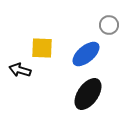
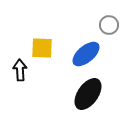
black arrow: rotated 70 degrees clockwise
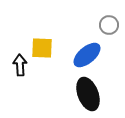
blue ellipse: moved 1 px right, 1 px down
black arrow: moved 5 px up
black ellipse: rotated 56 degrees counterclockwise
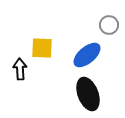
black arrow: moved 4 px down
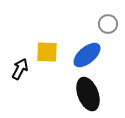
gray circle: moved 1 px left, 1 px up
yellow square: moved 5 px right, 4 px down
black arrow: rotated 30 degrees clockwise
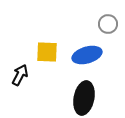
blue ellipse: rotated 24 degrees clockwise
black arrow: moved 6 px down
black ellipse: moved 4 px left, 4 px down; rotated 32 degrees clockwise
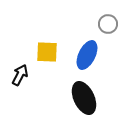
blue ellipse: rotated 48 degrees counterclockwise
black ellipse: rotated 36 degrees counterclockwise
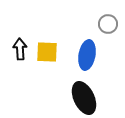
blue ellipse: rotated 16 degrees counterclockwise
black arrow: moved 26 px up; rotated 30 degrees counterclockwise
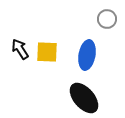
gray circle: moved 1 px left, 5 px up
black arrow: rotated 30 degrees counterclockwise
black ellipse: rotated 16 degrees counterclockwise
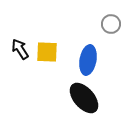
gray circle: moved 4 px right, 5 px down
blue ellipse: moved 1 px right, 5 px down
